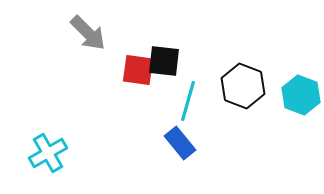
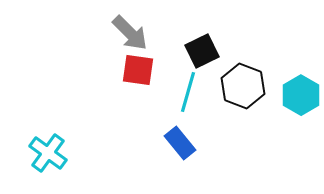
gray arrow: moved 42 px right
black square: moved 38 px right, 10 px up; rotated 32 degrees counterclockwise
cyan hexagon: rotated 9 degrees clockwise
cyan line: moved 9 px up
cyan cross: rotated 24 degrees counterclockwise
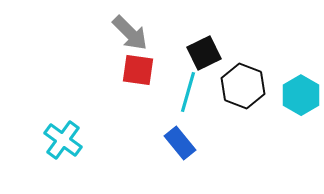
black square: moved 2 px right, 2 px down
cyan cross: moved 15 px right, 13 px up
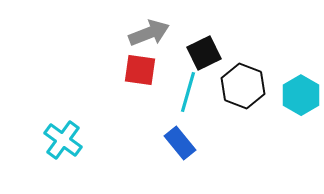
gray arrow: moved 19 px right; rotated 66 degrees counterclockwise
red square: moved 2 px right
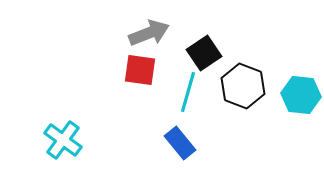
black square: rotated 8 degrees counterclockwise
cyan hexagon: rotated 24 degrees counterclockwise
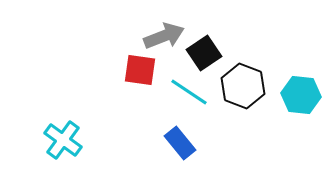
gray arrow: moved 15 px right, 3 px down
cyan line: moved 1 px right; rotated 72 degrees counterclockwise
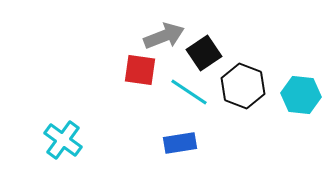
blue rectangle: rotated 60 degrees counterclockwise
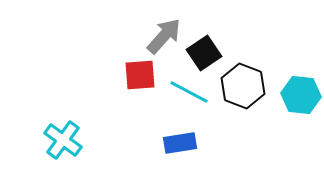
gray arrow: rotated 27 degrees counterclockwise
red square: moved 5 px down; rotated 12 degrees counterclockwise
cyan line: rotated 6 degrees counterclockwise
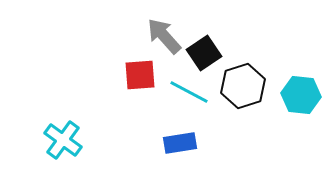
gray arrow: rotated 84 degrees counterclockwise
black hexagon: rotated 21 degrees clockwise
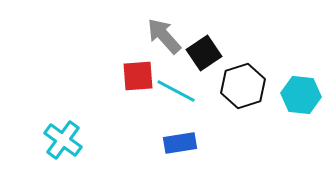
red square: moved 2 px left, 1 px down
cyan line: moved 13 px left, 1 px up
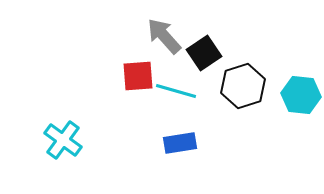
cyan line: rotated 12 degrees counterclockwise
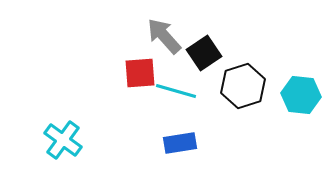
red square: moved 2 px right, 3 px up
